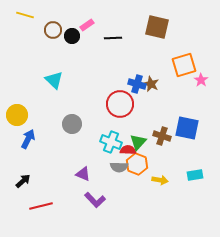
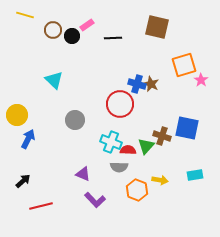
gray circle: moved 3 px right, 4 px up
green triangle: moved 8 px right, 4 px down
orange hexagon: moved 26 px down
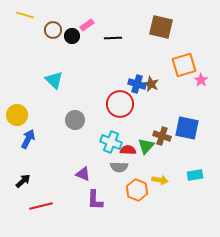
brown square: moved 4 px right
purple L-shape: rotated 45 degrees clockwise
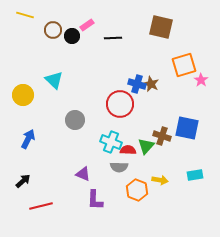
yellow circle: moved 6 px right, 20 px up
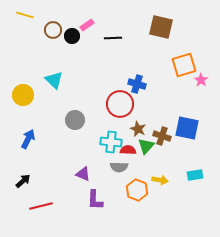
brown star: moved 13 px left, 45 px down
cyan cross: rotated 15 degrees counterclockwise
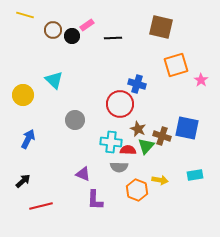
orange square: moved 8 px left
